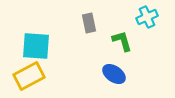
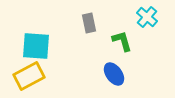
cyan cross: rotated 25 degrees counterclockwise
blue ellipse: rotated 20 degrees clockwise
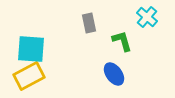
cyan square: moved 5 px left, 3 px down
